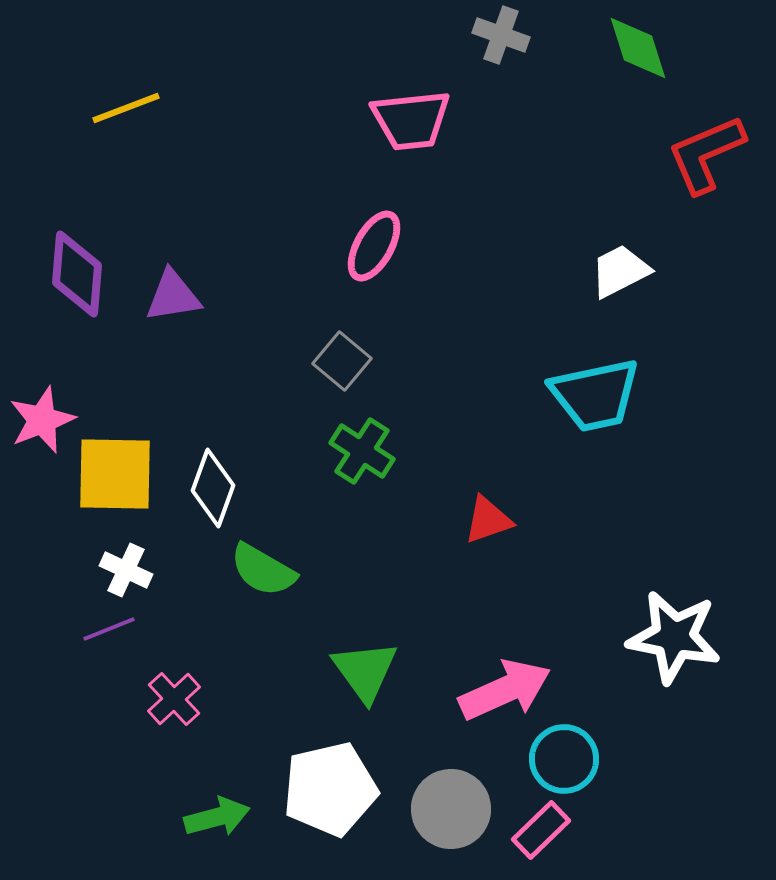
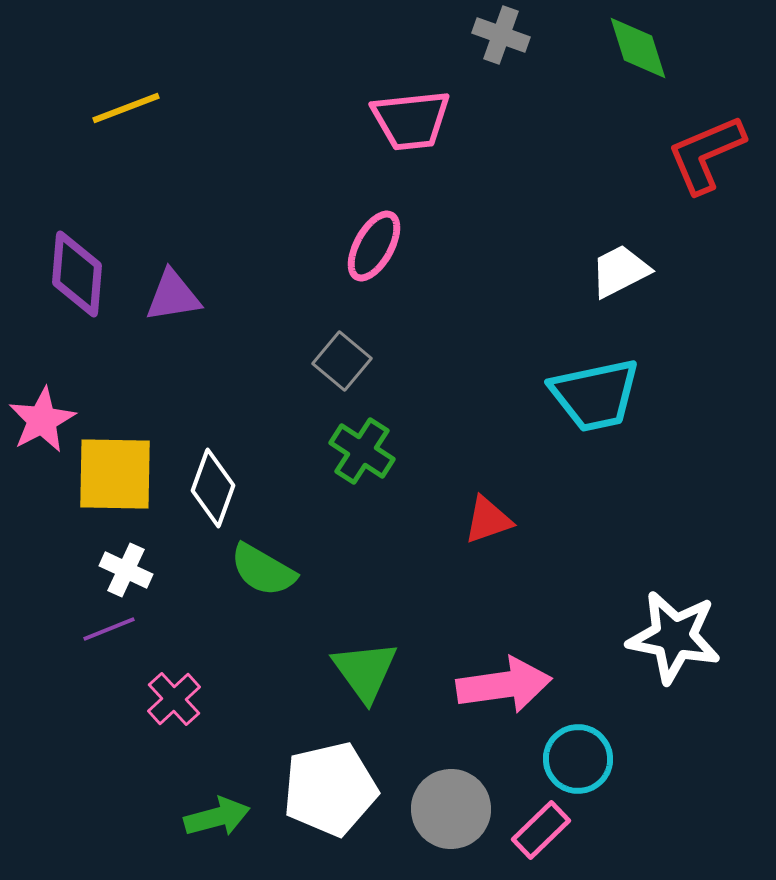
pink star: rotated 6 degrees counterclockwise
pink arrow: moved 1 px left, 5 px up; rotated 16 degrees clockwise
cyan circle: moved 14 px right
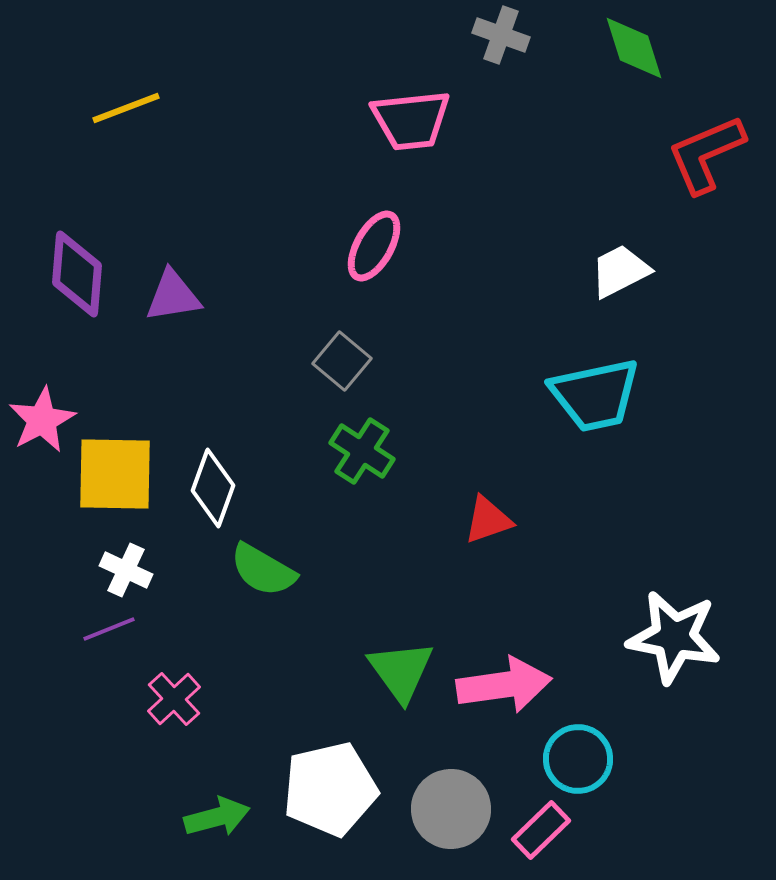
green diamond: moved 4 px left
green triangle: moved 36 px right
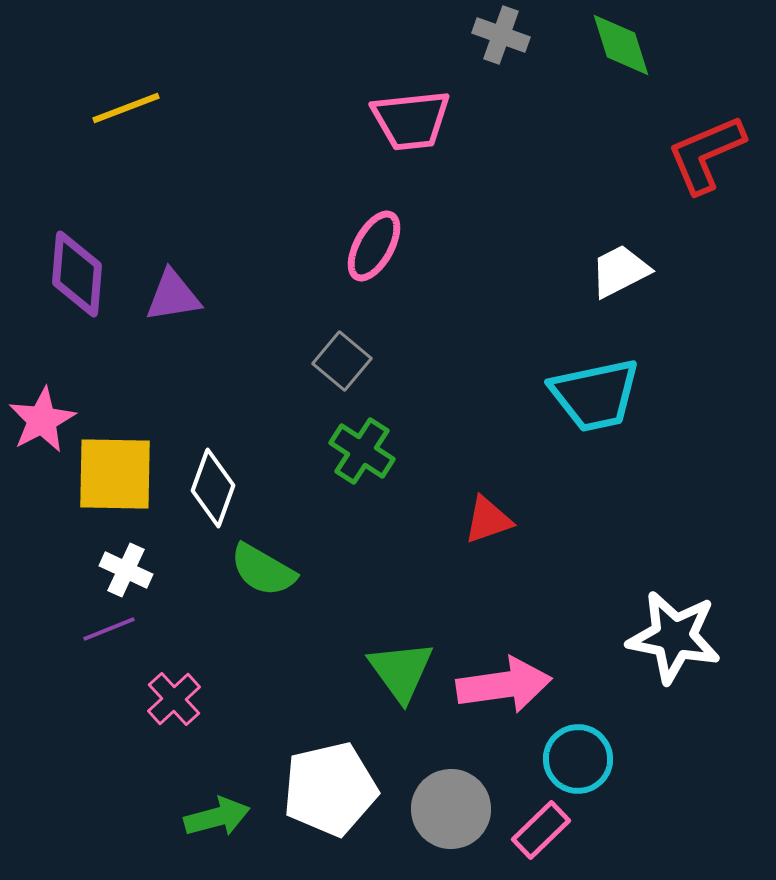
green diamond: moved 13 px left, 3 px up
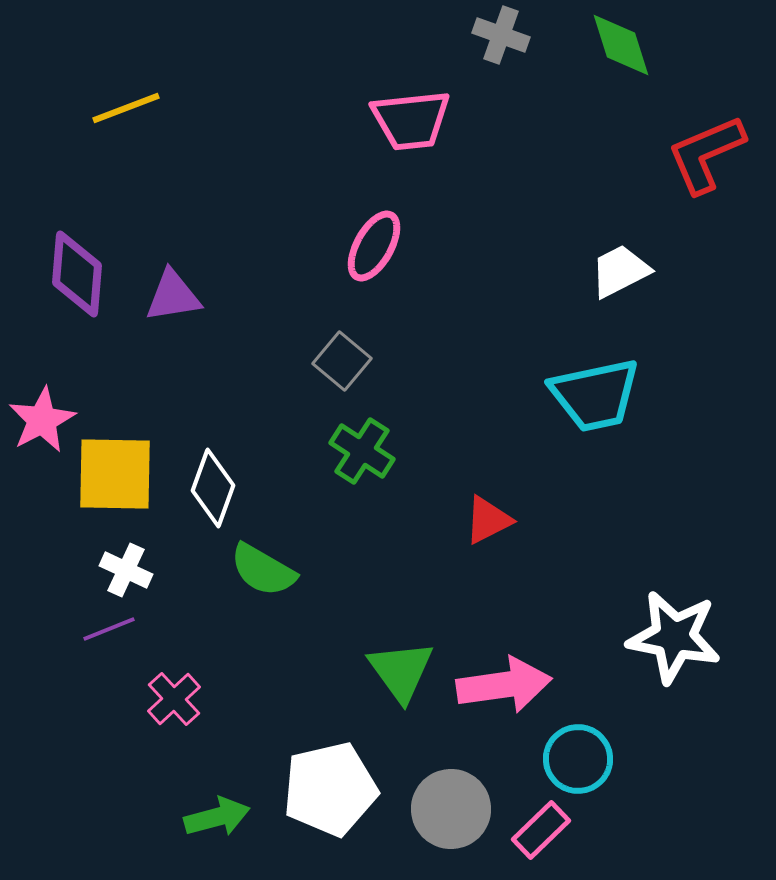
red triangle: rotated 8 degrees counterclockwise
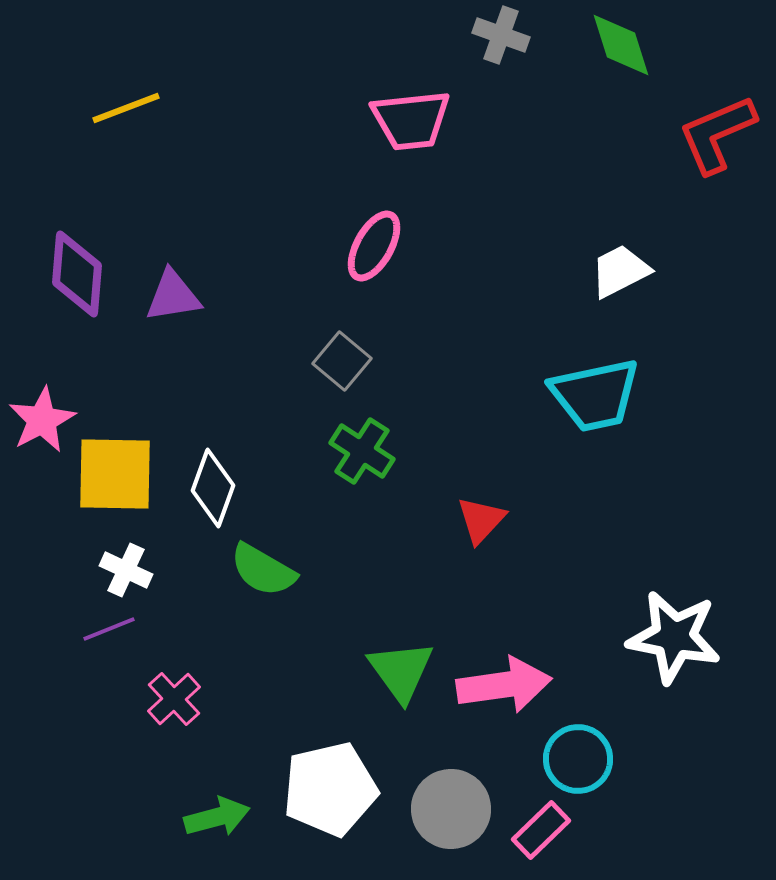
red L-shape: moved 11 px right, 20 px up
red triangle: moved 7 px left; rotated 20 degrees counterclockwise
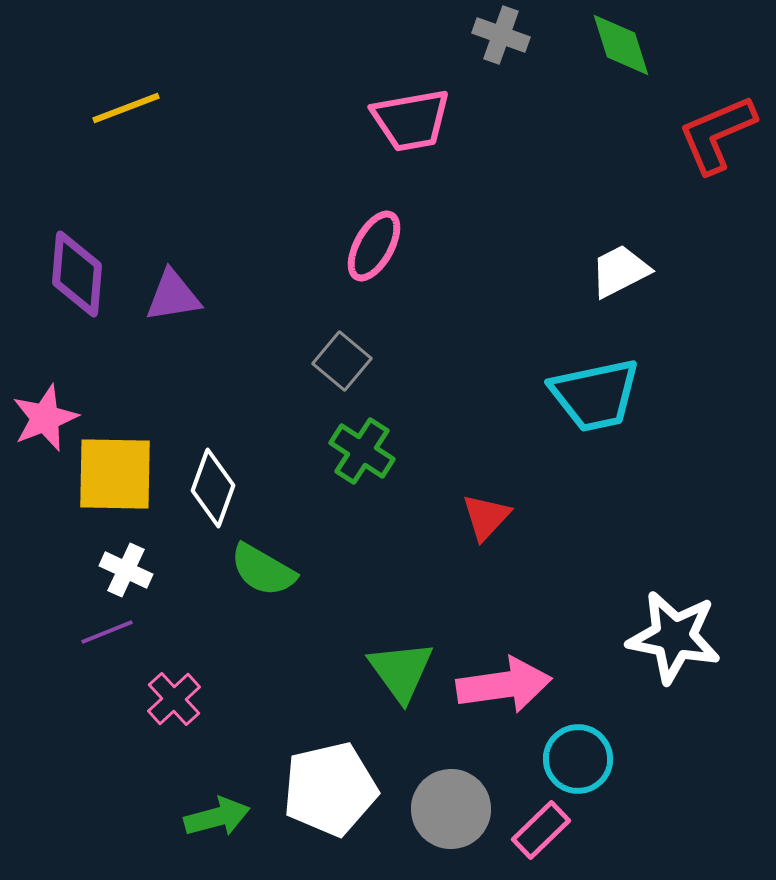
pink trapezoid: rotated 4 degrees counterclockwise
pink star: moved 3 px right, 2 px up; rotated 6 degrees clockwise
red triangle: moved 5 px right, 3 px up
purple line: moved 2 px left, 3 px down
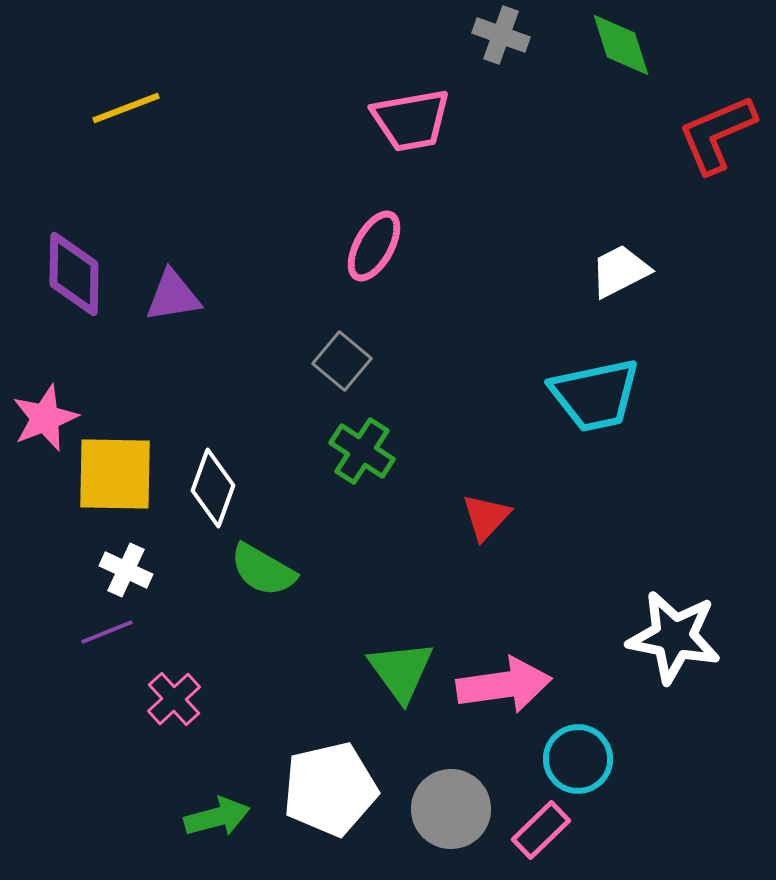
purple diamond: moved 3 px left; rotated 4 degrees counterclockwise
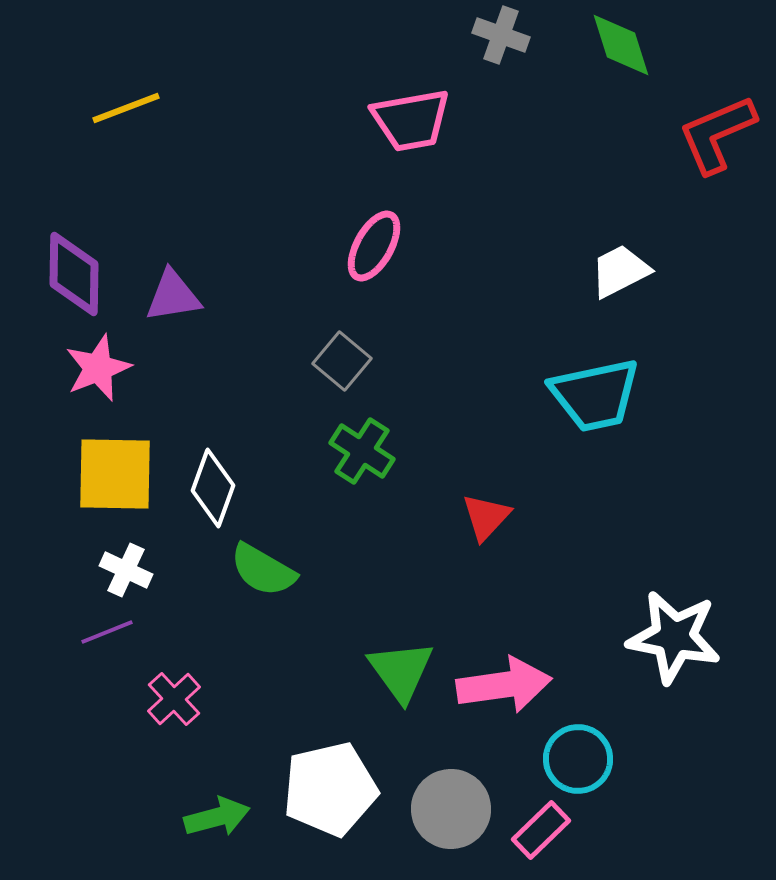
pink star: moved 53 px right, 50 px up
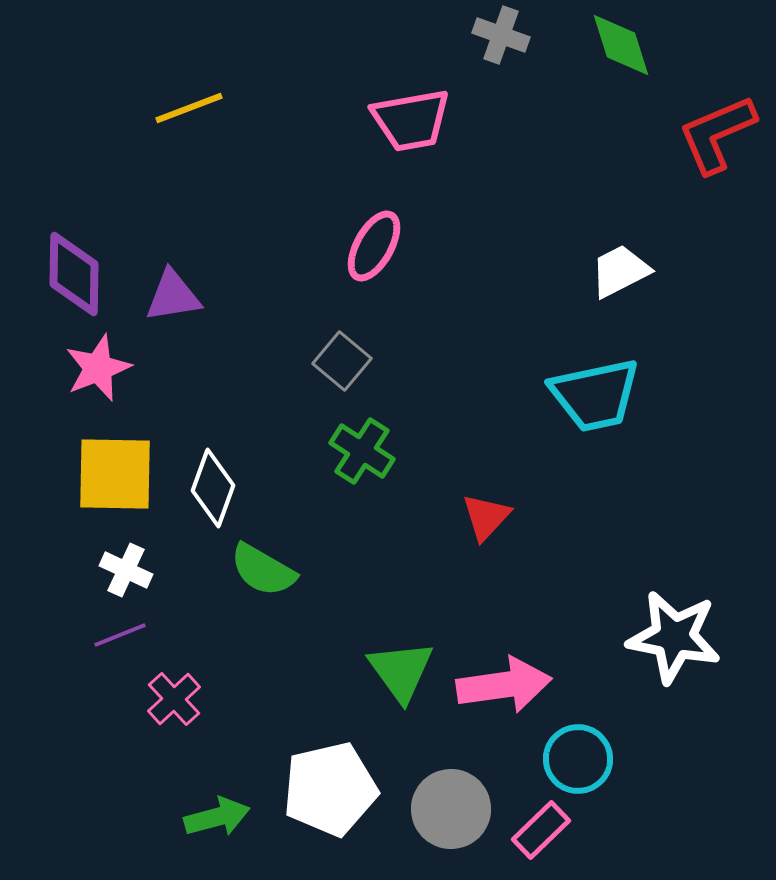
yellow line: moved 63 px right
purple line: moved 13 px right, 3 px down
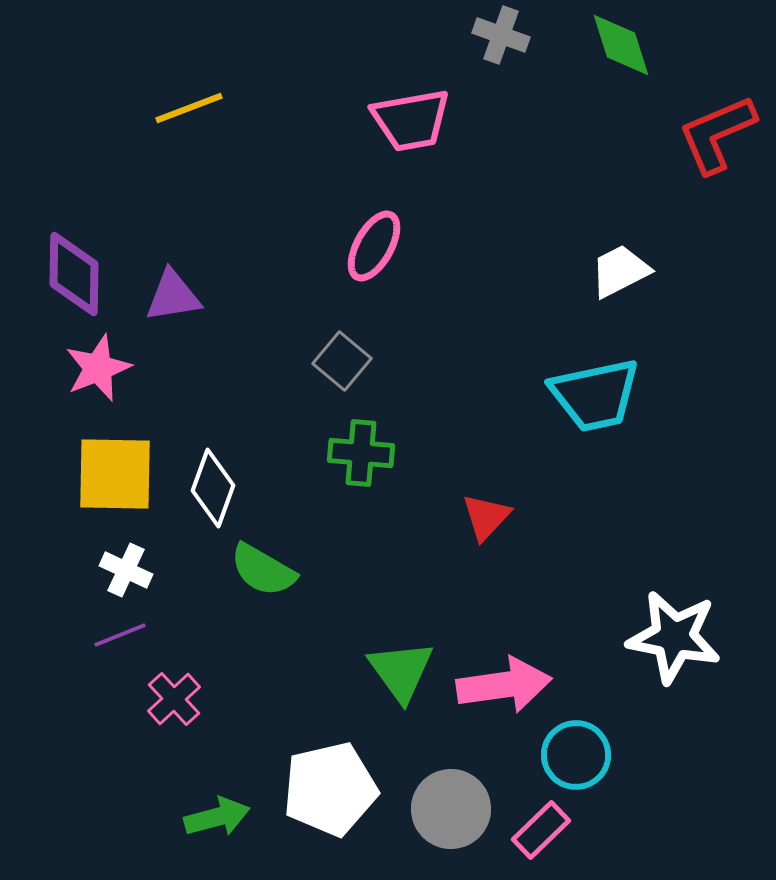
green cross: moved 1 px left, 2 px down; rotated 28 degrees counterclockwise
cyan circle: moved 2 px left, 4 px up
